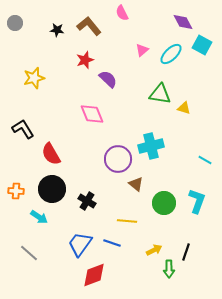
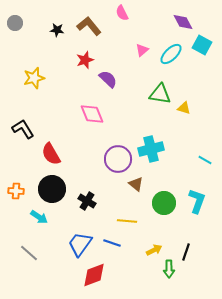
cyan cross: moved 3 px down
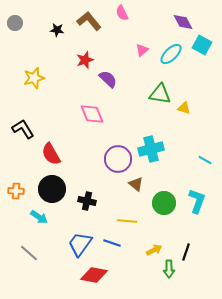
brown L-shape: moved 5 px up
black cross: rotated 18 degrees counterclockwise
red diamond: rotated 32 degrees clockwise
